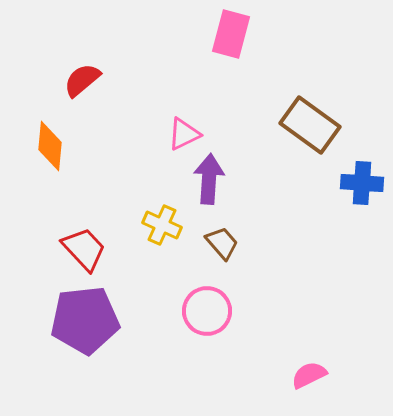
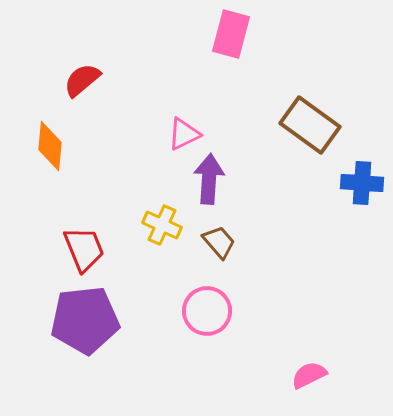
brown trapezoid: moved 3 px left, 1 px up
red trapezoid: rotated 21 degrees clockwise
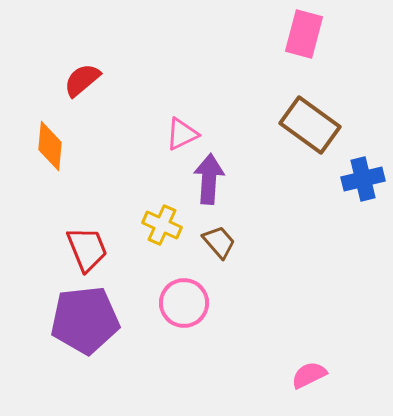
pink rectangle: moved 73 px right
pink triangle: moved 2 px left
blue cross: moved 1 px right, 4 px up; rotated 18 degrees counterclockwise
red trapezoid: moved 3 px right
pink circle: moved 23 px left, 8 px up
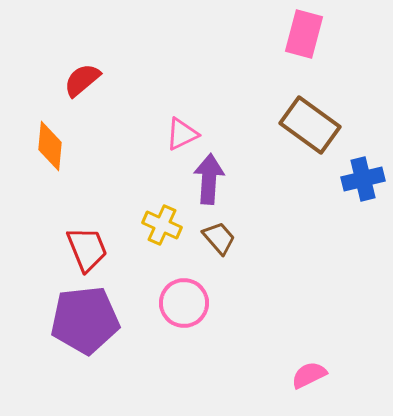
brown trapezoid: moved 4 px up
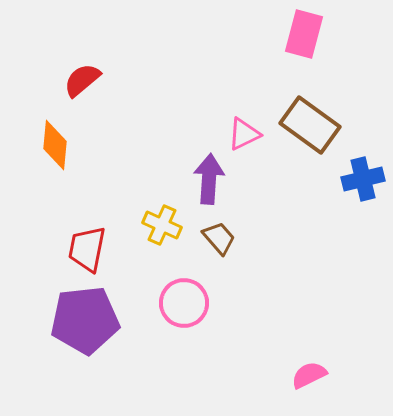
pink triangle: moved 62 px right
orange diamond: moved 5 px right, 1 px up
red trapezoid: rotated 147 degrees counterclockwise
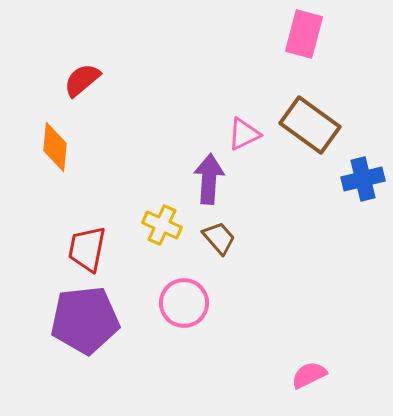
orange diamond: moved 2 px down
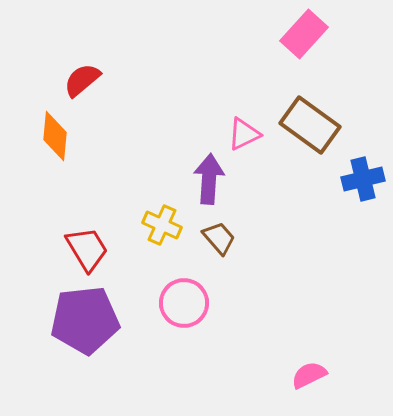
pink rectangle: rotated 27 degrees clockwise
orange diamond: moved 11 px up
red trapezoid: rotated 138 degrees clockwise
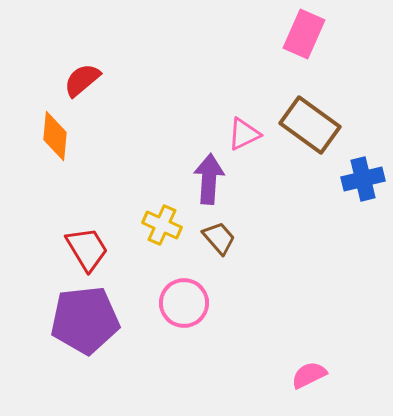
pink rectangle: rotated 18 degrees counterclockwise
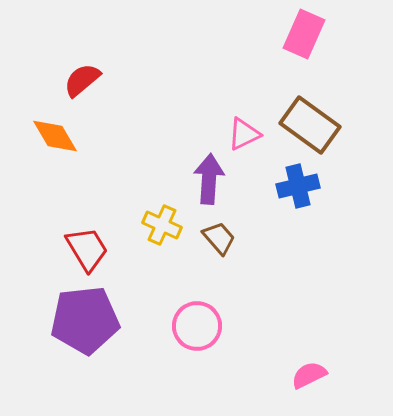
orange diamond: rotated 36 degrees counterclockwise
blue cross: moved 65 px left, 7 px down
pink circle: moved 13 px right, 23 px down
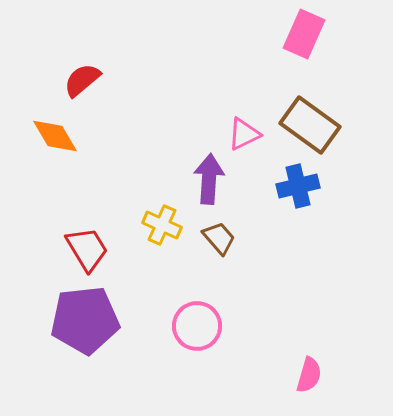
pink semicircle: rotated 132 degrees clockwise
